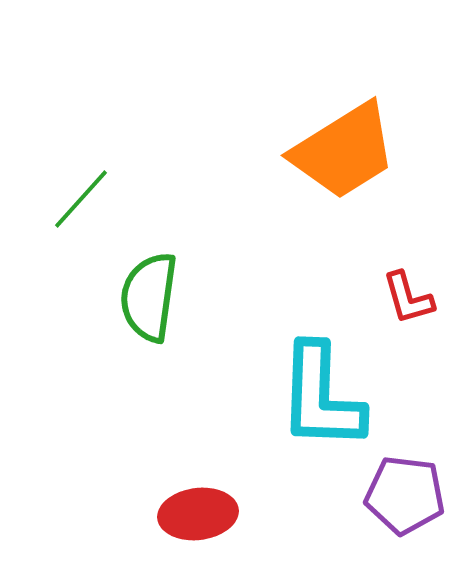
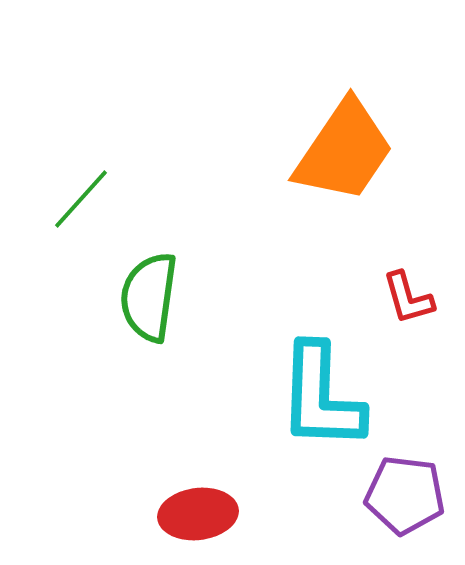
orange trapezoid: rotated 24 degrees counterclockwise
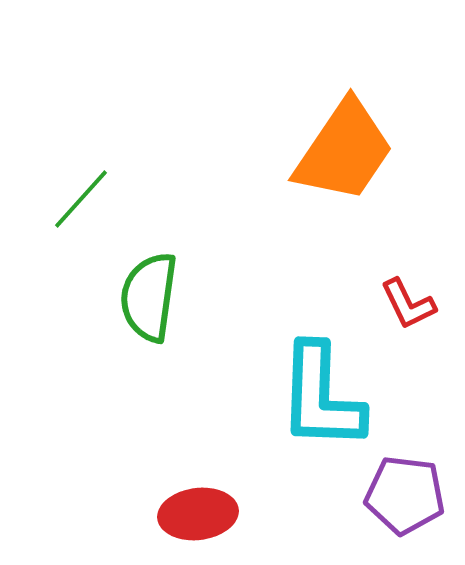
red L-shape: moved 6 px down; rotated 10 degrees counterclockwise
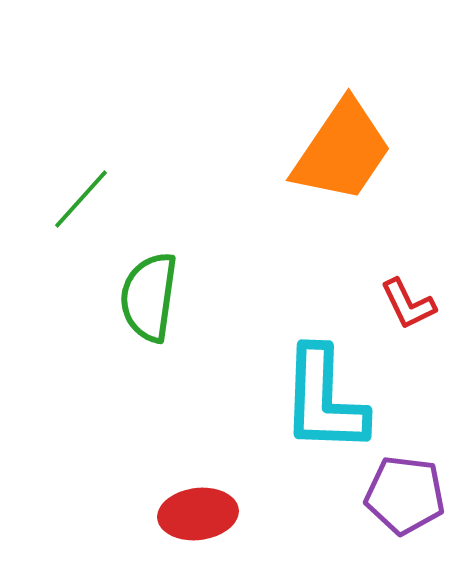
orange trapezoid: moved 2 px left
cyan L-shape: moved 3 px right, 3 px down
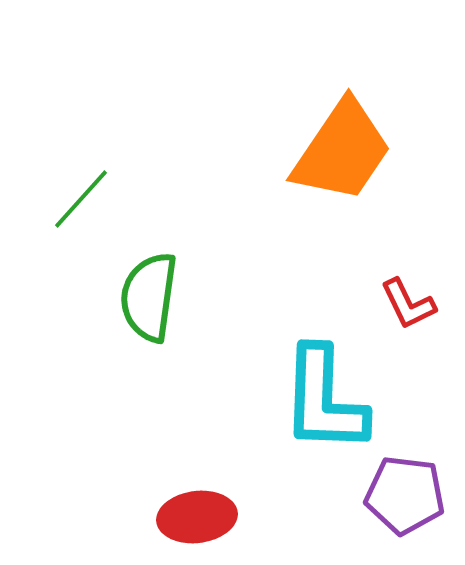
red ellipse: moved 1 px left, 3 px down
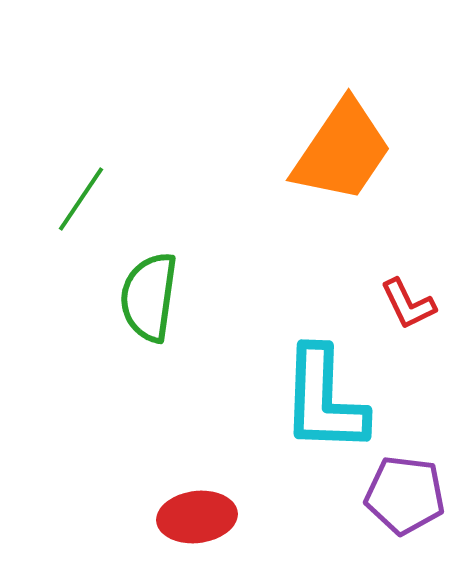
green line: rotated 8 degrees counterclockwise
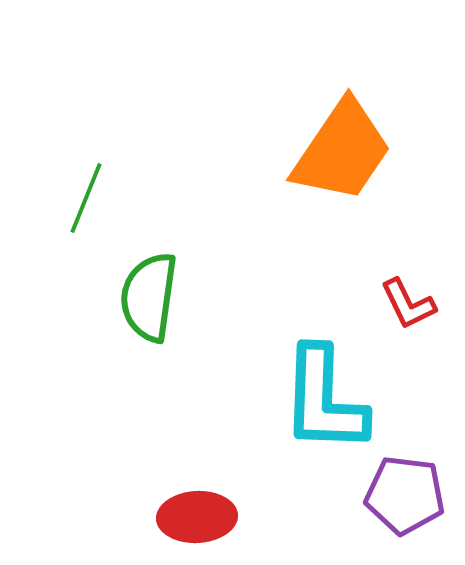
green line: moved 5 px right, 1 px up; rotated 12 degrees counterclockwise
red ellipse: rotated 4 degrees clockwise
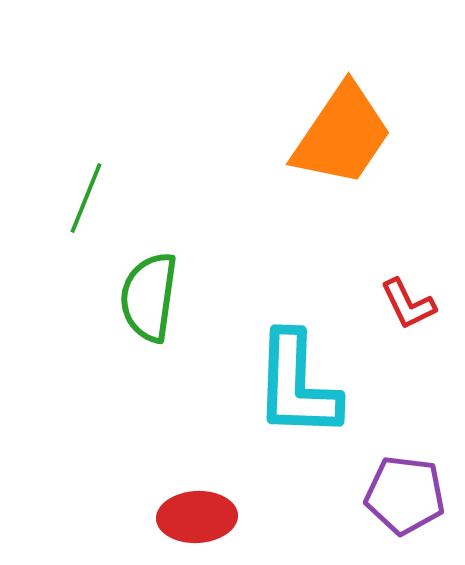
orange trapezoid: moved 16 px up
cyan L-shape: moved 27 px left, 15 px up
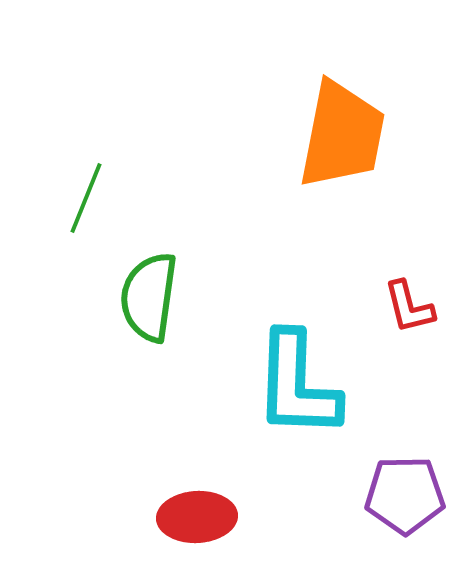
orange trapezoid: rotated 23 degrees counterclockwise
red L-shape: moved 1 px right, 3 px down; rotated 12 degrees clockwise
purple pentagon: rotated 8 degrees counterclockwise
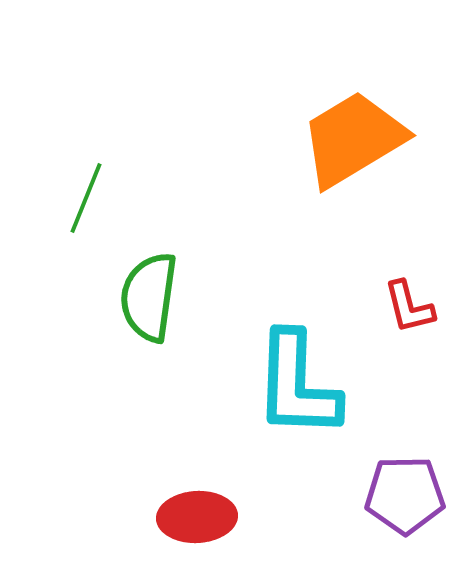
orange trapezoid: moved 11 px right, 4 px down; rotated 132 degrees counterclockwise
